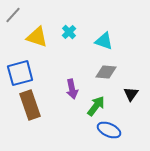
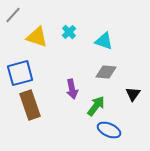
black triangle: moved 2 px right
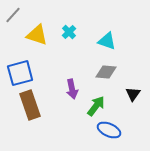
yellow triangle: moved 2 px up
cyan triangle: moved 3 px right
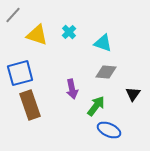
cyan triangle: moved 4 px left, 2 px down
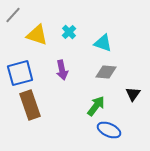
purple arrow: moved 10 px left, 19 px up
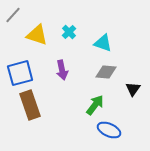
black triangle: moved 5 px up
green arrow: moved 1 px left, 1 px up
